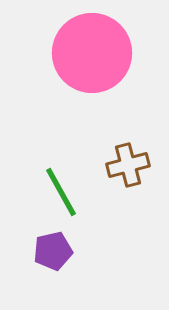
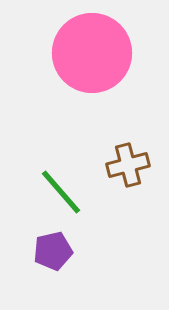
green line: rotated 12 degrees counterclockwise
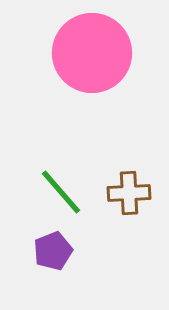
brown cross: moved 1 px right, 28 px down; rotated 12 degrees clockwise
purple pentagon: rotated 9 degrees counterclockwise
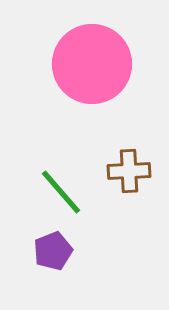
pink circle: moved 11 px down
brown cross: moved 22 px up
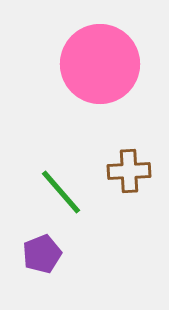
pink circle: moved 8 px right
purple pentagon: moved 11 px left, 3 px down
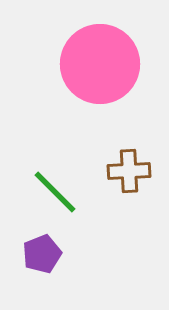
green line: moved 6 px left; rotated 4 degrees counterclockwise
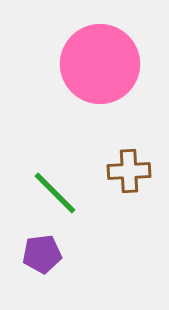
green line: moved 1 px down
purple pentagon: rotated 15 degrees clockwise
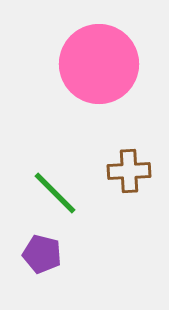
pink circle: moved 1 px left
purple pentagon: rotated 21 degrees clockwise
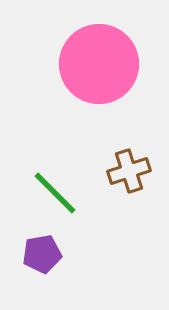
brown cross: rotated 15 degrees counterclockwise
purple pentagon: rotated 24 degrees counterclockwise
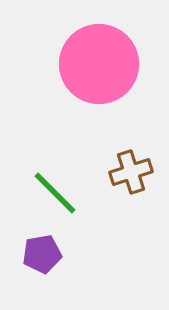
brown cross: moved 2 px right, 1 px down
